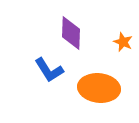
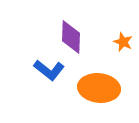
purple diamond: moved 4 px down
blue L-shape: rotated 20 degrees counterclockwise
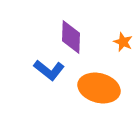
orange ellipse: rotated 9 degrees clockwise
